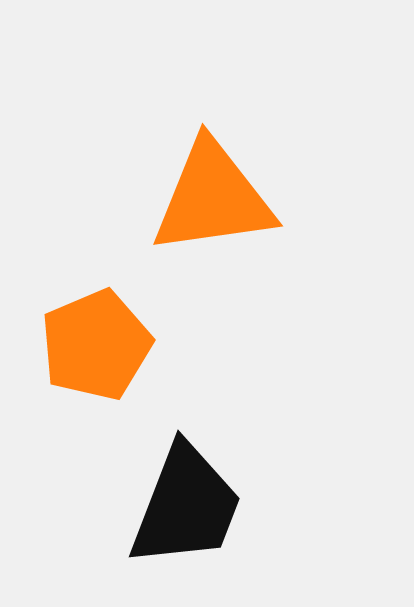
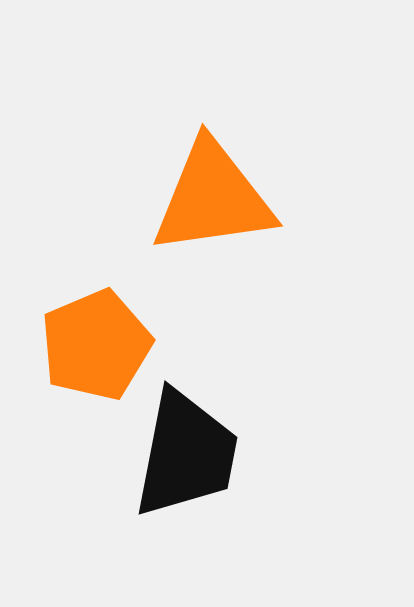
black trapezoid: moved 52 px up; rotated 10 degrees counterclockwise
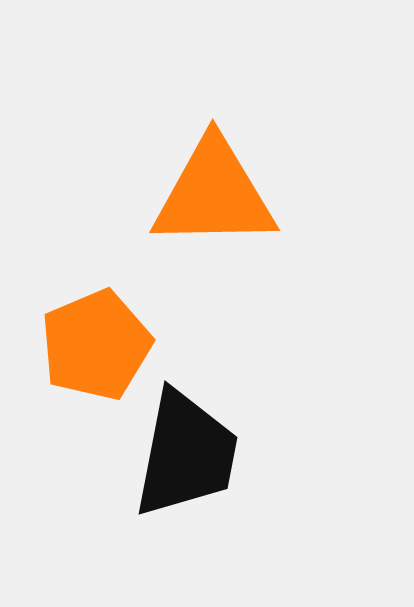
orange triangle: moved 1 px right, 4 px up; rotated 7 degrees clockwise
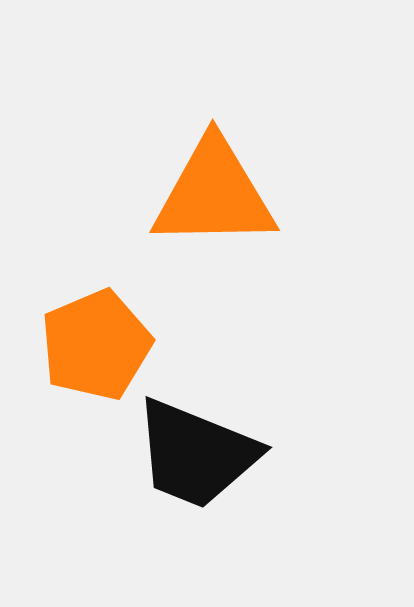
black trapezoid: moved 10 px right; rotated 101 degrees clockwise
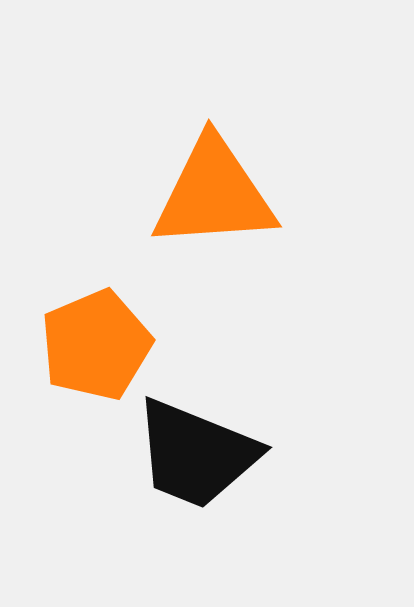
orange triangle: rotated 3 degrees counterclockwise
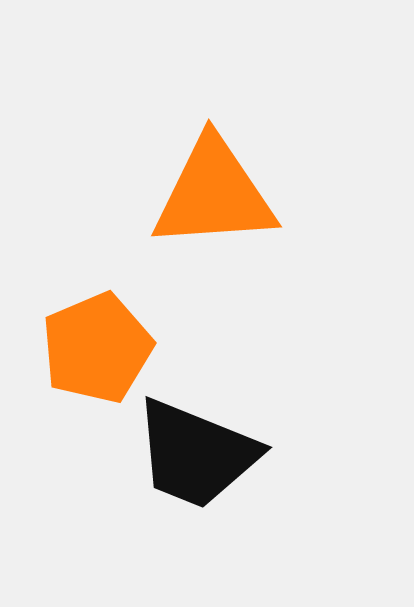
orange pentagon: moved 1 px right, 3 px down
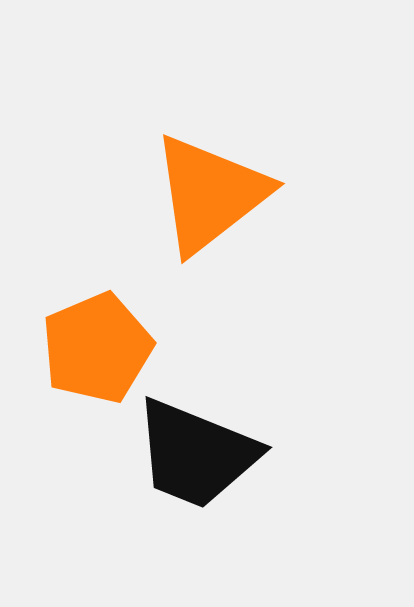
orange triangle: moved 4 px left; rotated 34 degrees counterclockwise
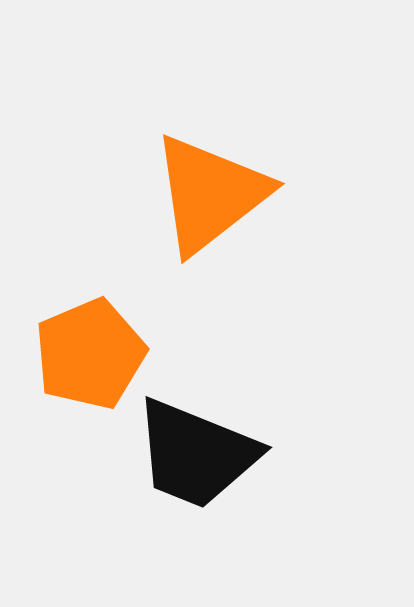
orange pentagon: moved 7 px left, 6 px down
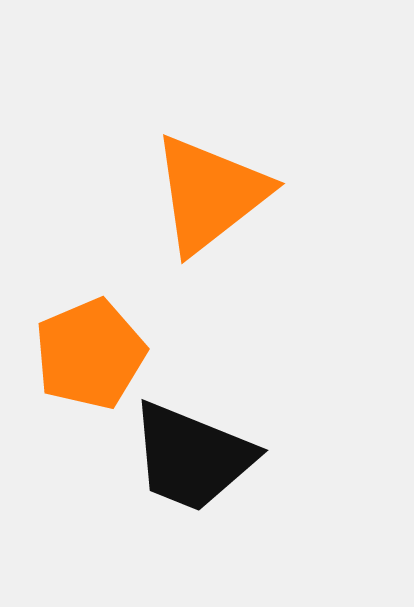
black trapezoid: moved 4 px left, 3 px down
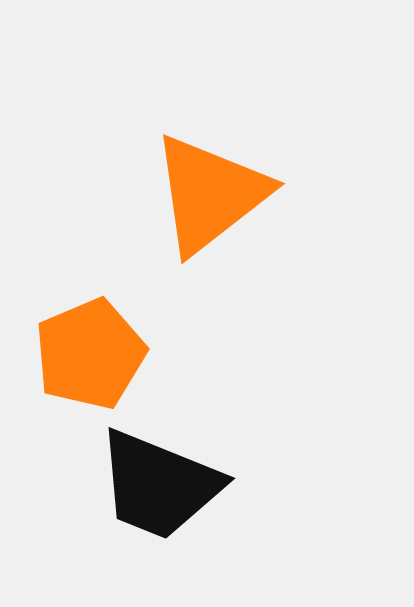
black trapezoid: moved 33 px left, 28 px down
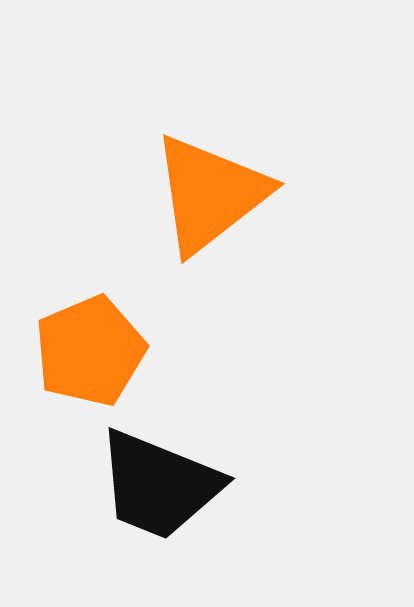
orange pentagon: moved 3 px up
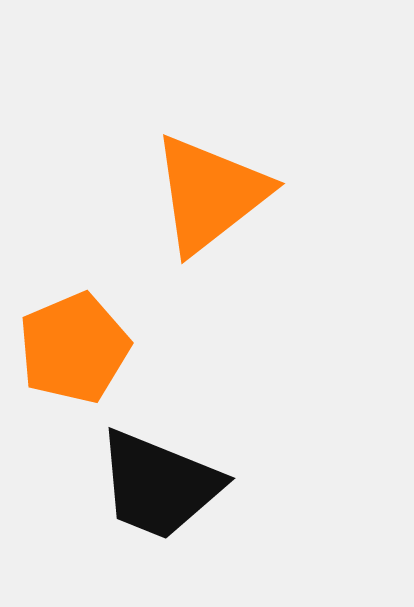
orange pentagon: moved 16 px left, 3 px up
